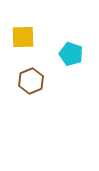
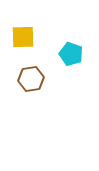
brown hexagon: moved 2 px up; rotated 15 degrees clockwise
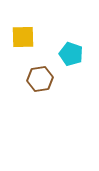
brown hexagon: moved 9 px right
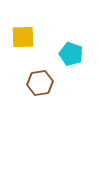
brown hexagon: moved 4 px down
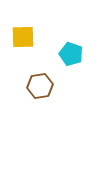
brown hexagon: moved 3 px down
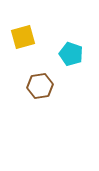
yellow square: rotated 15 degrees counterclockwise
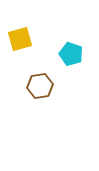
yellow square: moved 3 px left, 2 px down
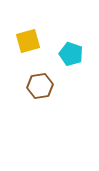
yellow square: moved 8 px right, 2 px down
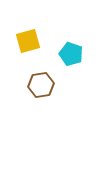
brown hexagon: moved 1 px right, 1 px up
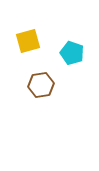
cyan pentagon: moved 1 px right, 1 px up
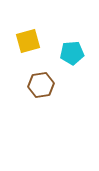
cyan pentagon: rotated 25 degrees counterclockwise
